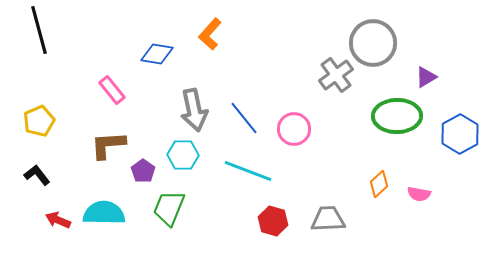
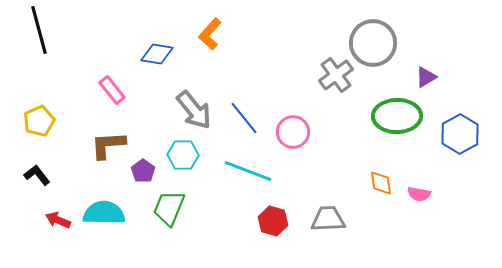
gray arrow: rotated 27 degrees counterclockwise
pink circle: moved 1 px left, 3 px down
orange diamond: moved 2 px right, 1 px up; rotated 56 degrees counterclockwise
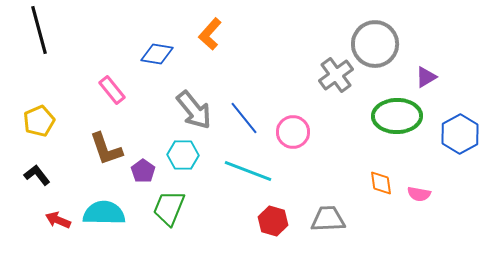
gray circle: moved 2 px right, 1 px down
brown L-shape: moved 2 px left, 4 px down; rotated 105 degrees counterclockwise
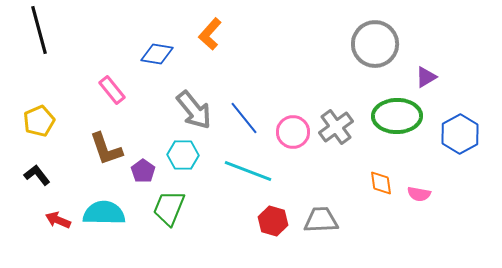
gray cross: moved 52 px down
gray trapezoid: moved 7 px left, 1 px down
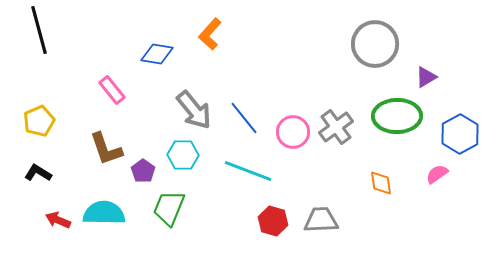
black L-shape: moved 1 px right, 2 px up; rotated 20 degrees counterclockwise
pink semicircle: moved 18 px right, 20 px up; rotated 135 degrees clockwise
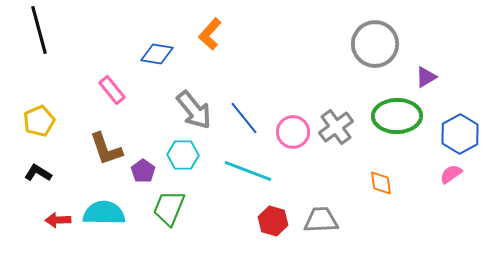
pink semicircle: moved 14 px right
red arrow: rotated 25 degrees counterclockwise
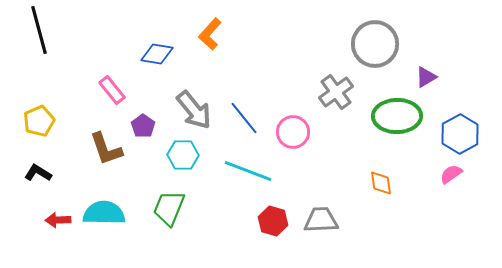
gray cross: moved 35 px up
purple pentagon: moved 45 px up
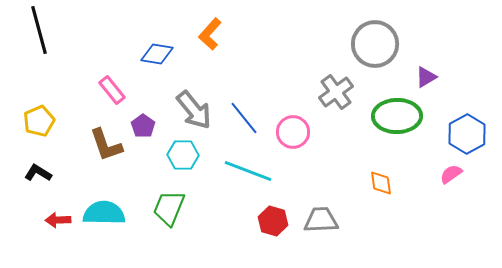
blue hexagon: moved 7 px right
brown L-shape: moved 4 px up
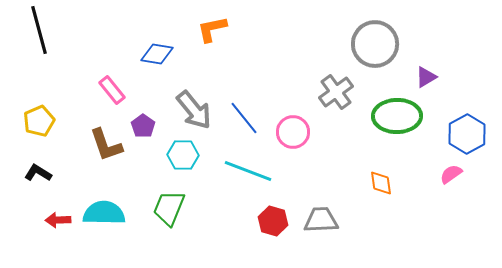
orange L-shape: moved 2 px right, 5 px up; rotated 36 degrees clockwise
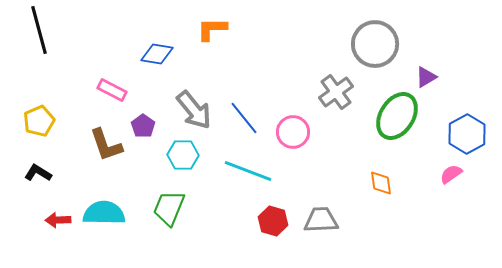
orange L-shape: rotated 12 degrees clockwise
pink rectangle: rotated 24 degrees counterclockwise
green ellipse: rotated 57 degrees counterclockwise
